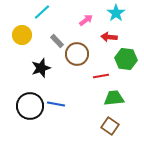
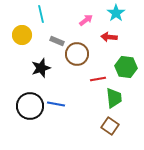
cyan line: moved 1 px left, 2 px down; rotated 60 degrees counterclockwise
gray rectangle: rotated 24 degrees counterclockwise
green hexagon: moved 8 px down
red line: moved 3 px left, 3 px down
green trapezoid: rotated 90 degrees clockwise
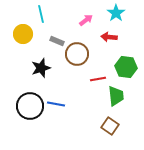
yellow circle: moved 1 px right, 1 px up
green trapezoid: moved 2 px right, 2 px up
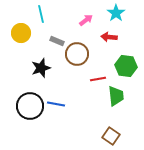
yellow circle: moved 2 px left, 1 px up
green hexagon: moved 1 px up
brown square: moved 1 px right, 10 px down
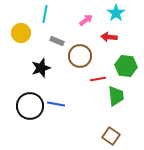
cyan line: moved 4 px right; rotated 24 degrees clockwise
brown circle: moved 3 px right, 2 px down
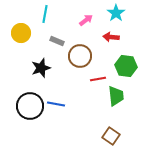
red arrow: moved 2 px right
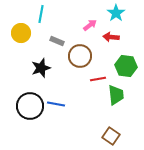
cyan line: moved 4 px left
pink arrow: moved 4 px right, 5 px down
green trapezoid: moved 1 px up
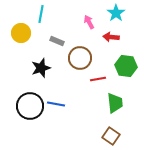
pink arrow: moved 1 px left, 3 px up; rotated 80 degrees counterclockwise
brown circle: moved 2 px down
green trapezoid: moved 1 px left, 8 px down
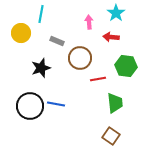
pink arrow: rotated 24 degrees clockwise
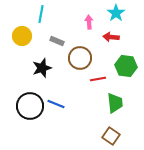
yellow circle: moved 1 px right, 3 px down
black star: moved 1 px right
blue line: rotated 12 degrees clockwise
